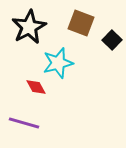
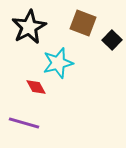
brown square: moved 2 px right
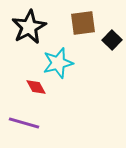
brown square: rotated 28 degrees counterclockwise
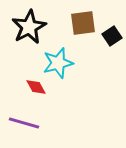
black square: moved 4 px up; rotated 12 degrees clockwise
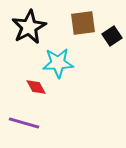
cyan star: rotated 12 degrees clockwise
